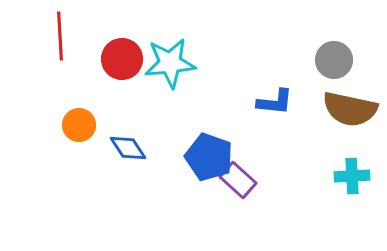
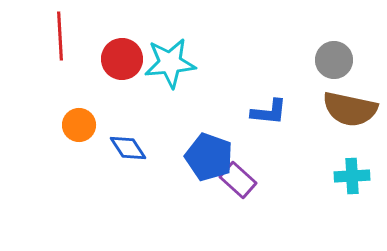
blue L-shape: moved 6 px left, 10 px down
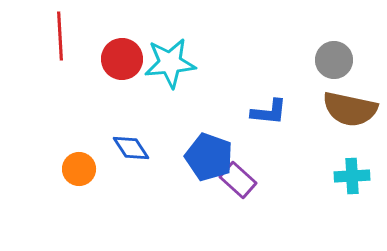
orange circle: moved 44 px down
blue diamond: moved 3 px right
